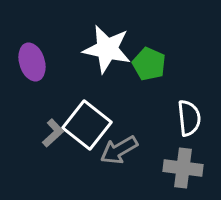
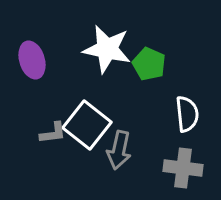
purple ellipse: moved 2 px up
white semicircle: moved 2 px left, 4 px up
gray L-shape: rotated 36 degrees clockwise
gray arrow: rotated 48 degrees counterclockwise
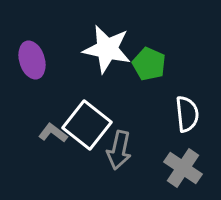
gray L-shape: rotated 136 degrees counterclockwise
gray cross: rotated 27 degrees clockwise
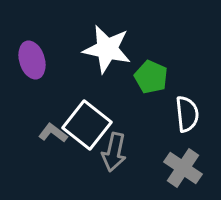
green pentagon: moved 2 px right, 13 px down
gray arrow: moved 5 px left, 2 px down
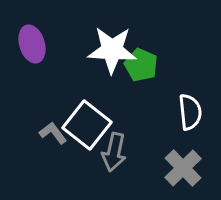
white star: moved 5 px right, 1 px down; rotated 9 degrees counterclockwise
purple ellipse: moved 16 px up
green pentagon: moved 10 px left, 12 px up
white semicircle: moved 3 px right, 2 px up
gray L-shape: rotated 16 degrees clockwise
gray cross: rotated 12 degrees clockwise
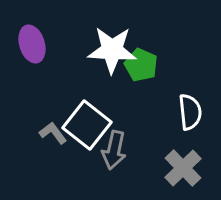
gray arrow: moved 2 px up
